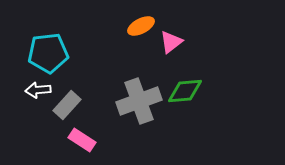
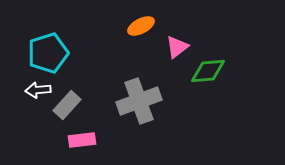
pink triangle: moved 6 px right, 5 px down
cyan pentagon: rotated 12 degrees counterclockwise
green diamond: moved 23 px right, 20 px up
pink rectangle: rotated 40 degrees counterclockwise
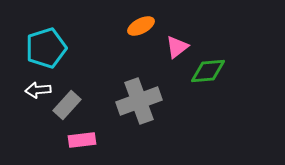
cyan pentagon: moved 2 px left, 5 px up
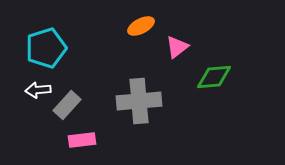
green diamond: moved 6 px right, 6 px down
gray cross: rotated 15 degrees clockwise
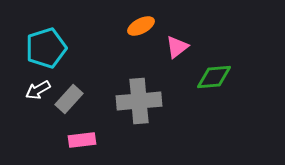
white arrow: rotated 25 degrees counterclockwise
gray rectangle: moved 2 px right, 6 px up
